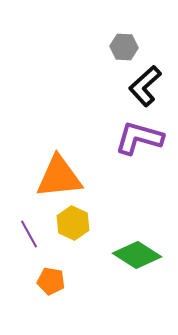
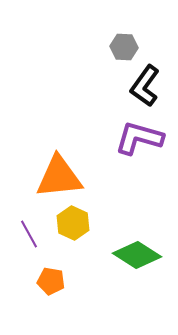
black L-shape: rotated 12 degrees counterclockwise
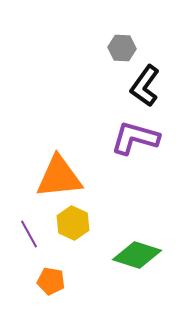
gray hexagon: moved 2 px left, 1 px down
purple L-shape: moved 4 px left
green diamond: rotated 15 degrees counterclockwise
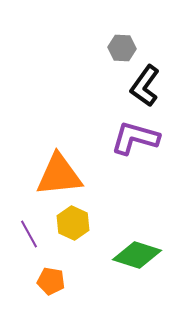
orange triangle: moved 2 px up
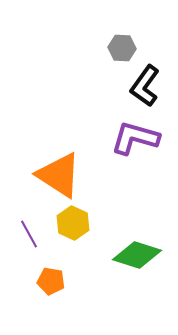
orange triangle: rotated 39 degrees clockwise
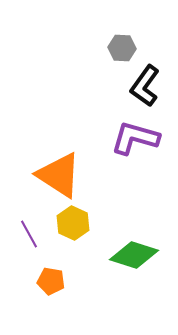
green diamond: moved 3 px left
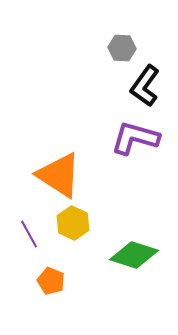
orange pentagon: rotated 12 degrees clockwise
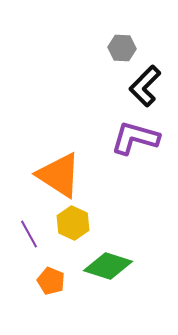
black L-shape: rotated 9 degrees clockwise
green diamond: moved 26 px left, 11 px down
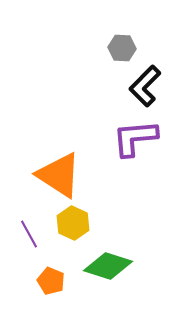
purple L-shape: rotated 21 degrees counterclockwise
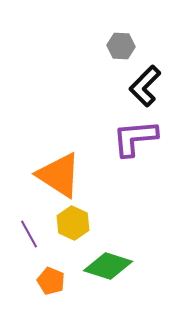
gray hexagon: moved 1 px left, 2 px up
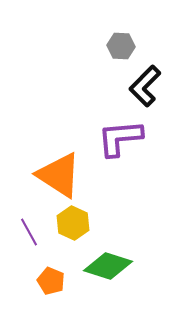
purple L-shape: moved 15 px left
purple line: moved 2 px up
